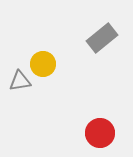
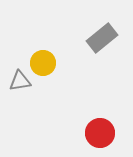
yellow circle: moved 1 px up
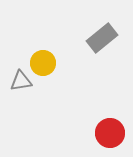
gray triangle: moved 1 px right
red circle: moved 10 px right
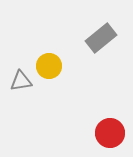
gray rectangle: moved 1 px left
yellow circle: moved 6 px right, 3 px down
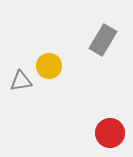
gray rectangle: moved 2 px right, 2 px down; rotated 20 degrees counterclockwise
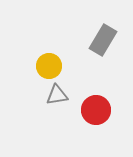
gray triangle: moved 36 px right, 14 px down
red circle: moved 14 px left, 23 px up
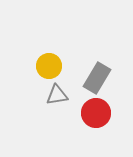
gray rectangle: moved 6 px left, 38 px down
red circle: moved 3 px down
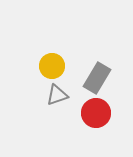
yellow circle: moved 3 px right
gray triangle: rotated 10 degrees counterclockwise
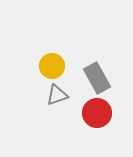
gray rectangle: rotated 60 degrees counterclockwise
red circle: moved 1 px right
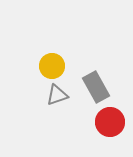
gray rectangle: moved 1 px left, 9 px down
red circle: moved 13 px right, 9 px down
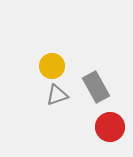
red circle: moved 5 px down
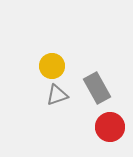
gray rectangle: moved 1 px right, 1 px down
